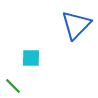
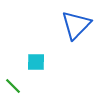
cyan square: moved 5 px right, 4 px down
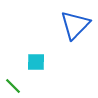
blue triangle: moved 1 px left
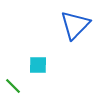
cyan square: moved 2 px right, 3 px down
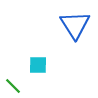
blue triangle: rotated 16 degrees counterclockwise
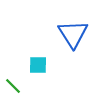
blue triangle: moved 2 px left, 9 px down
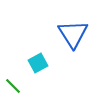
cyan square: moved 2 px up; rotated 30 degrees counterclockwise
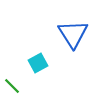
green line: moved 1 px left
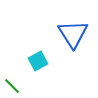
cyan square: moved 2 px up
